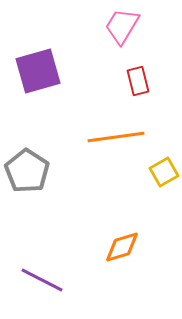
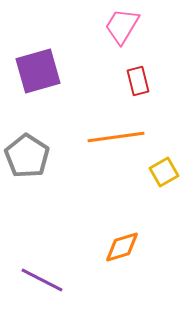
gray pentagon: moved 15 px up
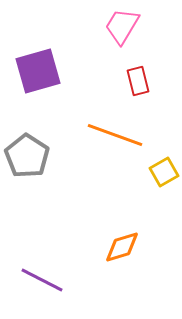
orange line: moved 1 px left, 2 px up; rotated 28 degrees clockwise
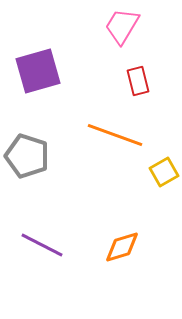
gray pentagon: rotated 15 degrees counterclockwise
purple line: moved 35 px up
